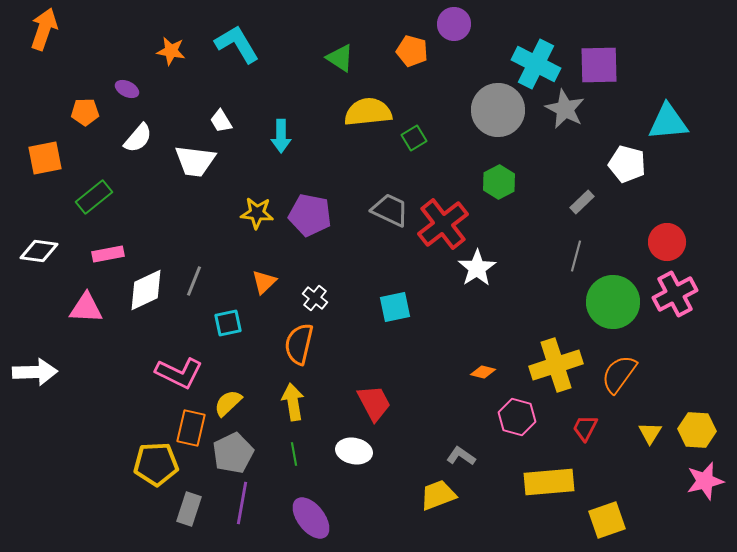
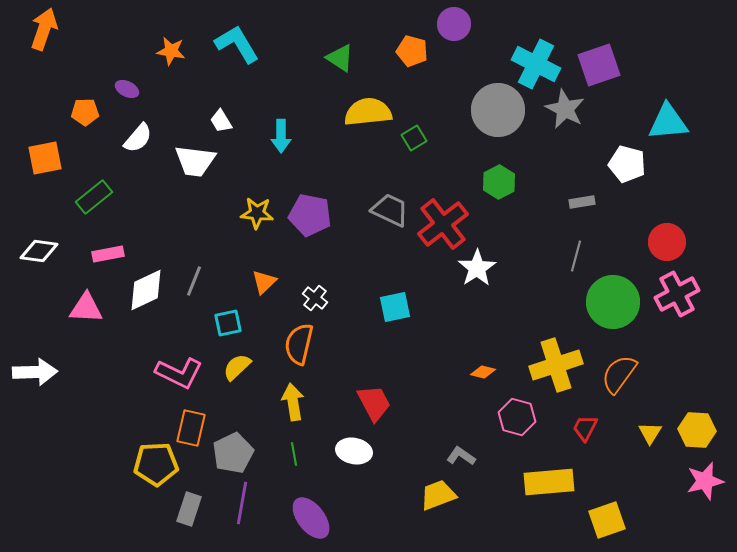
purple square at (599, 65): rotated 18 degrees counterclockwise
gray rectangle at (582, 202): rotated 35 degrees clockwise
pink cross at (675, 294): moved 2 px right
yellow semicircle at (228, 403): moved 9 px right, 36 px up
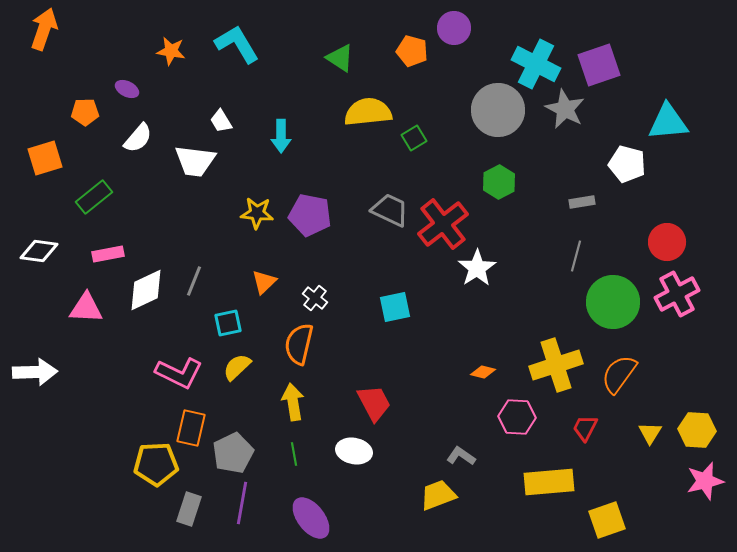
purple circle at (454, 24): moved 4 px down
orange square at (45, 158): rotated 6 degrees counterclockwise
pink hexagon at (517, 417): rotated 12 degrees counterclockwise
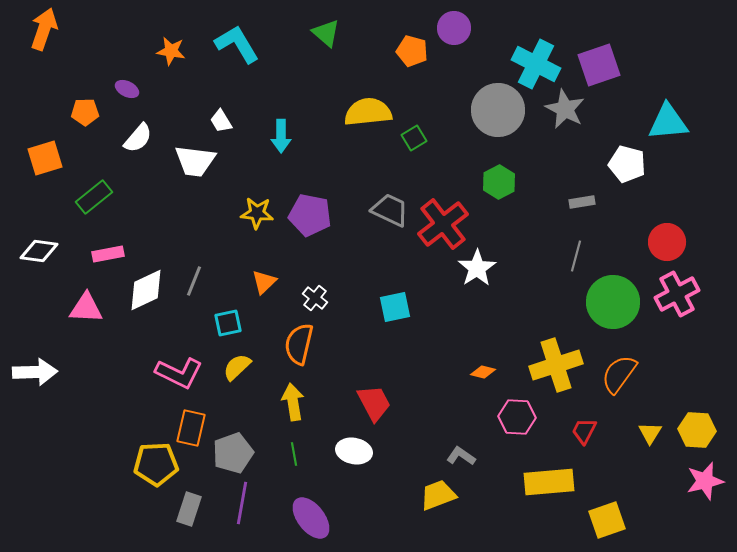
green triangle at (340, 58): moved 14 px left, 25 px up; rotated 8 degrees clockwise
red trapezoid at (585, 428): moved 1 px left, 3 px down
gray pentagon at (233, 453): rotated 6 degrees clockwise
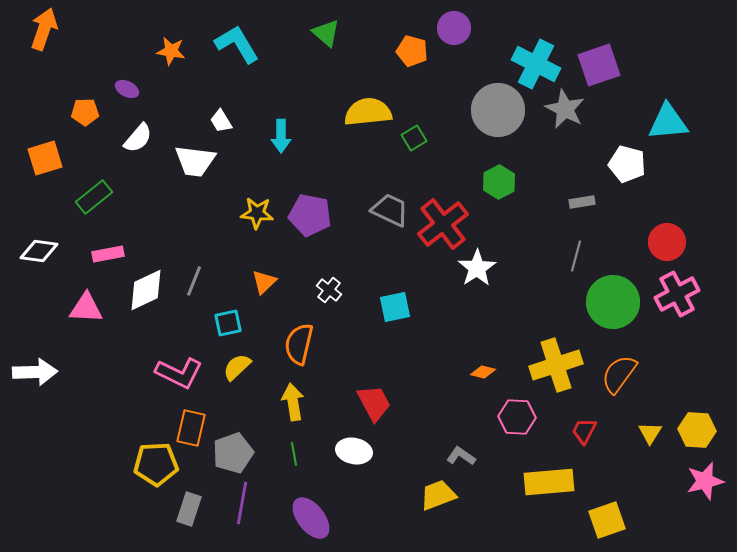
white cross at (315, 298): moved 14 px right, 8 px up
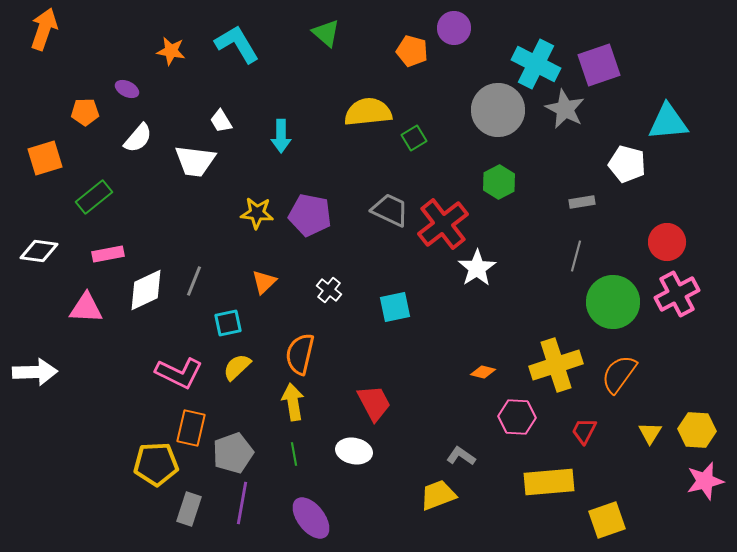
orange semicircle at (299, 344): moved 1 px right, 10 px down
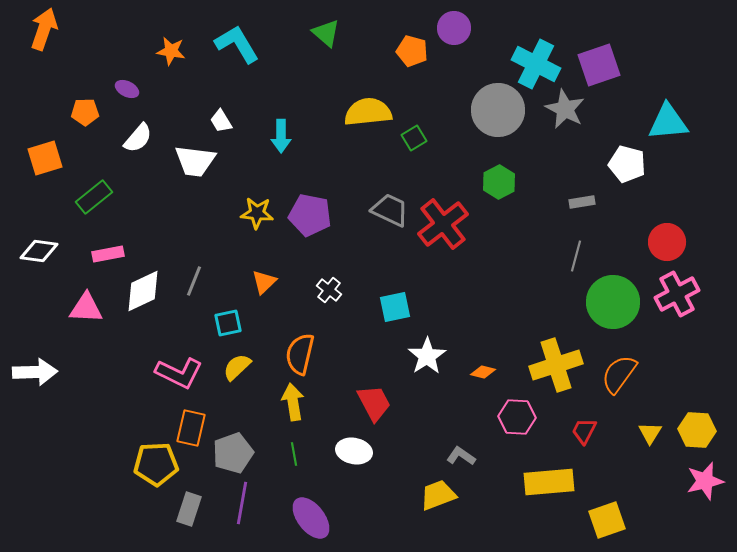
white star at (477, 268): moved 50 px left, 88 px down
white diamond at (146, 290): moved 3 px left, 1 px down
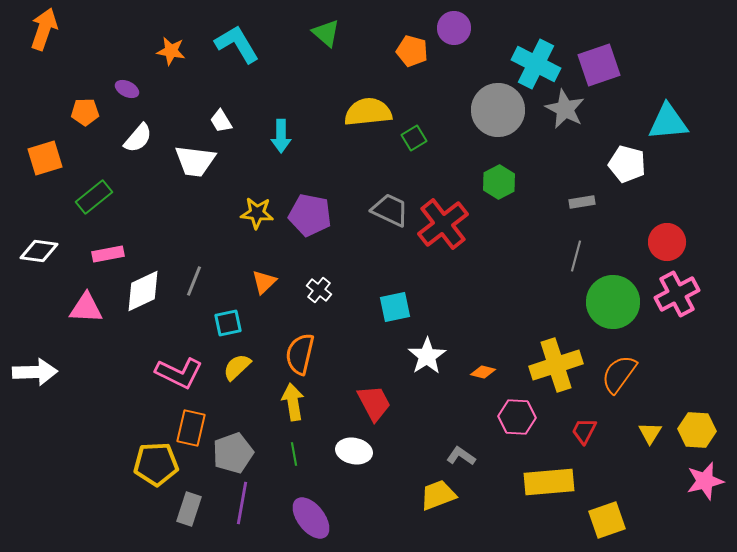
white cross at (329, 290): moved 10 px left
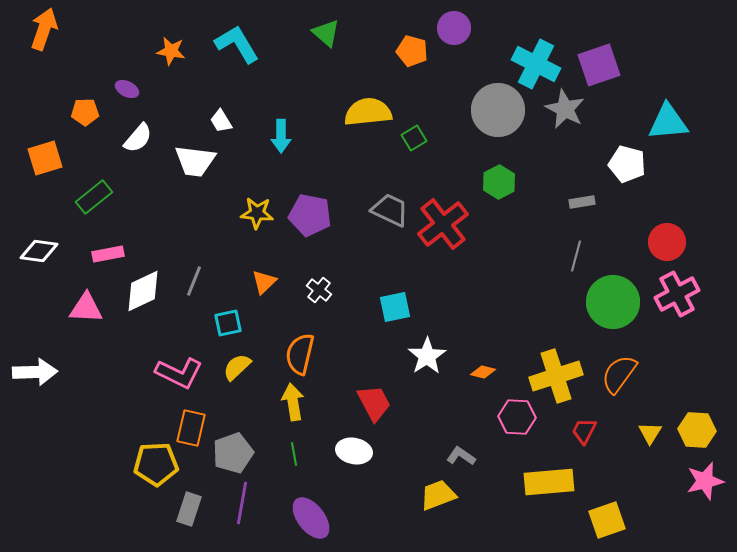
yellow cross at (556, 365): moved 11 px down
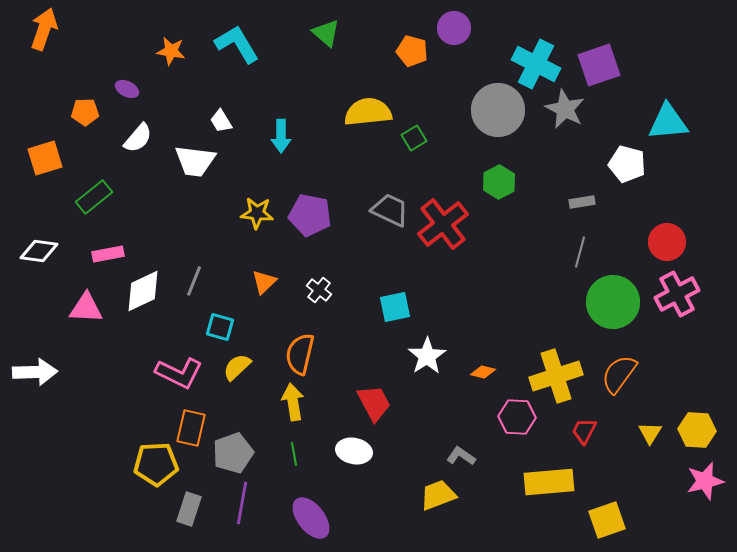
gray line at (576, 256): moved 4 px right, 4 px up
cyan square at (228, 323): moved 8 px left, 4 px down; rotated 28 degrees clockwise
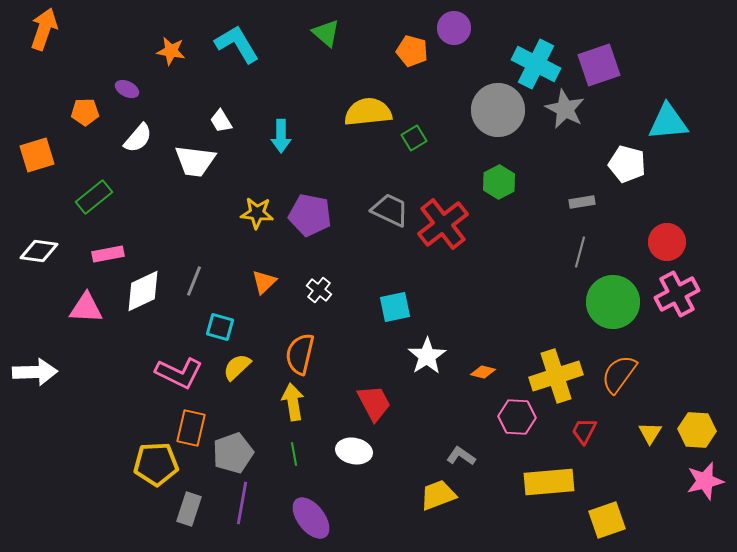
orange square at (45, 158): moved 8 px left, 3 px up
